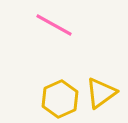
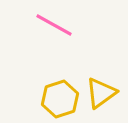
yellow hexagon: rotated 6 degrees clockwise
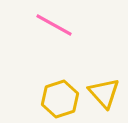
yellow triangle: moved 3 px right; rotated 36 degrees counterclockwise
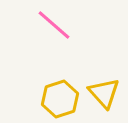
pink line: rotated 12 degrees clockwise
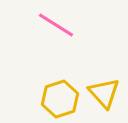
pink line: moved 2 px right; rotated 9 degrees counterclockwise
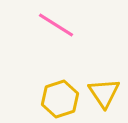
yellow triangle: rotated 8 degrees clockwise
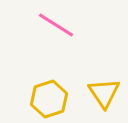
yellow hexagon: moved 11 px left
